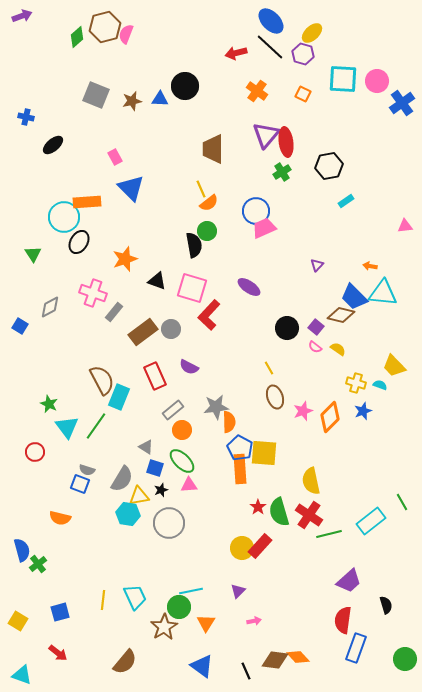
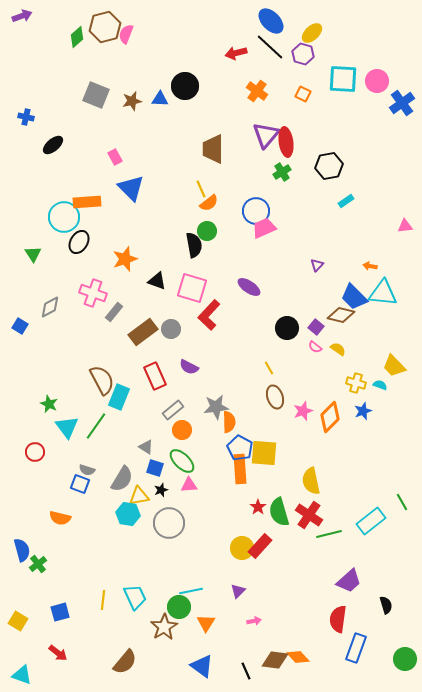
red semicircle at (343, 620): moved 5 px left, 1 px up
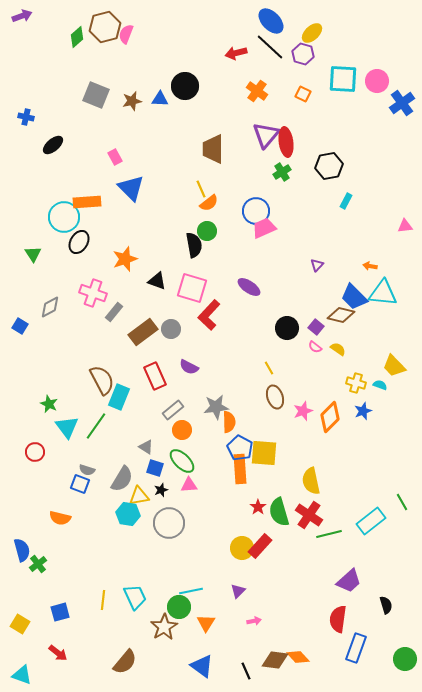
cyan rectangle at (346, 201): rotated 28 degrees counterclockwise
yellow square at (18, 621): moved 2 px right, 3 px down
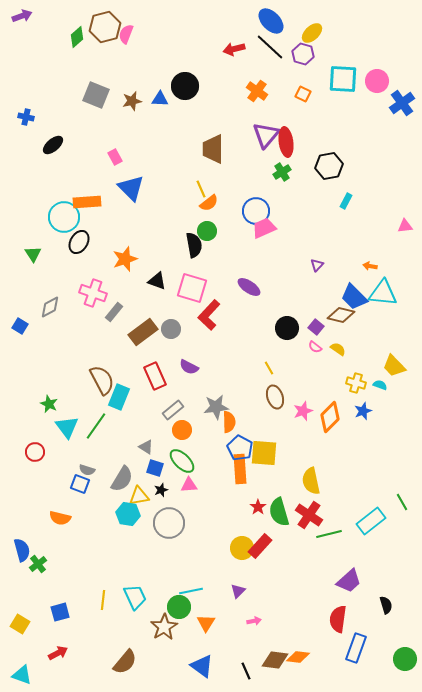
red arrow at (236, 53): moved 2 px left, 4 px up
red arrow at (58, 653): rotated 66 degrees counterclockwise
orange diamond at (298, 657): rotated 40 degrees counterclockwise
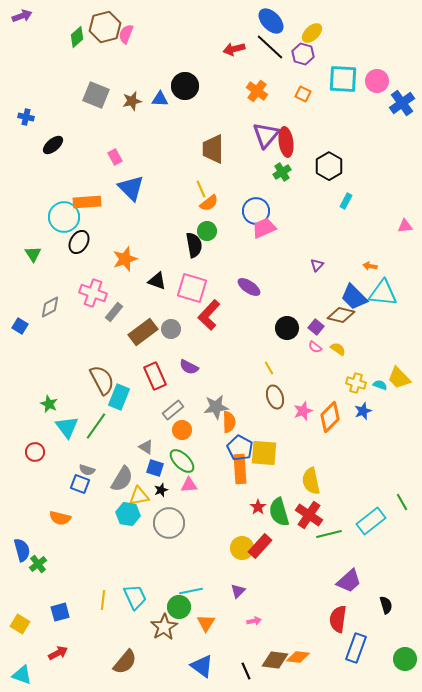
black hexagon at (329, 166): rotated 20 degrees counterclockwise
yellow trapezoid at (394, 366): moved 5 px right, 12 px down
